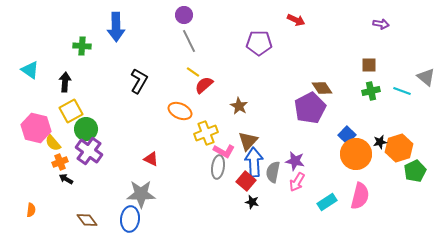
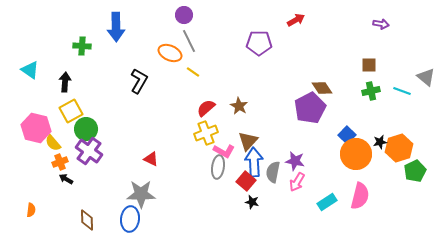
red arrow at (296, 20): rotated 54 degrees counterclockwise
red semicircle at (204, 85): moved 2 px right, 23 px down
orange ellipse at (180, 111): moved 10 px left, 58 px up
brown diamond at (87, 220): rotated 35 degrees clockwise
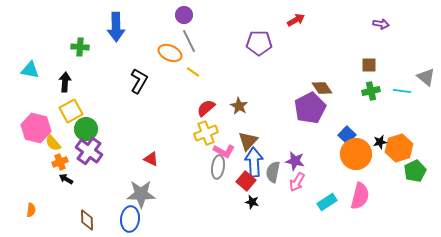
green cross at (82, 46): moved 2 px left, 1 px down
cyan triangle at (30, 70): rotated 24 degrees counterclockwise
cyan line at (402, 91): rotated 12 degrees counterclockwise
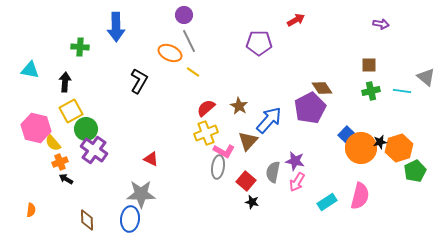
purple cross at (89, 151): moved 5 px right, 1 px up
orange circle at (356, 154): moved 5 px right, 6 px up
blue arrow at (254, 162): moved 15 px right, 42 px up; rotated 44 degrees clockwise
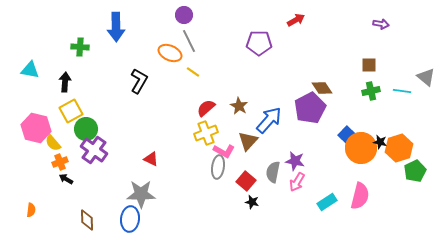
black star at (380, 142): rotated 24 degrees clockwise
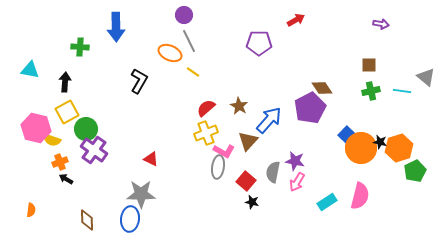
yellow square at (71, 111): moved 4 px left, 1 px down
yellow semicircle at (53, 143): moved 1 px left, 3 px up; rotated 30 degrees counterclockwise
